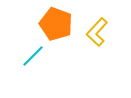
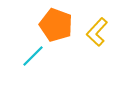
orange pentagon: moved 1 px down
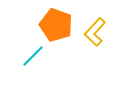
yellow L-shape: moved 2 px left
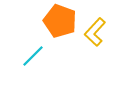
orange pentagon: moved 4 px right, 4 px up
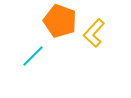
yellow L-shape: moved 1 px left, 1 px down
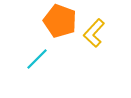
cyan line: moved 4 px right, 3 px down
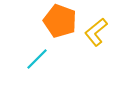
yellow L-shape: moved 2 px right, 1 px up; rotated 8 degrees clockwise
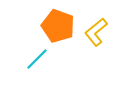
orange pentagon: moved 2 px left, 5 px down
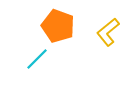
yellow L-shape: moved 12 px right
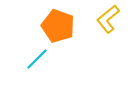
yellow L-shape: moved 13 px up
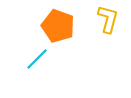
yellow L-shape: rotated 144 degrees clockwise
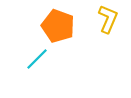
yellow L-shape: rotated 8 degrees clockwise
